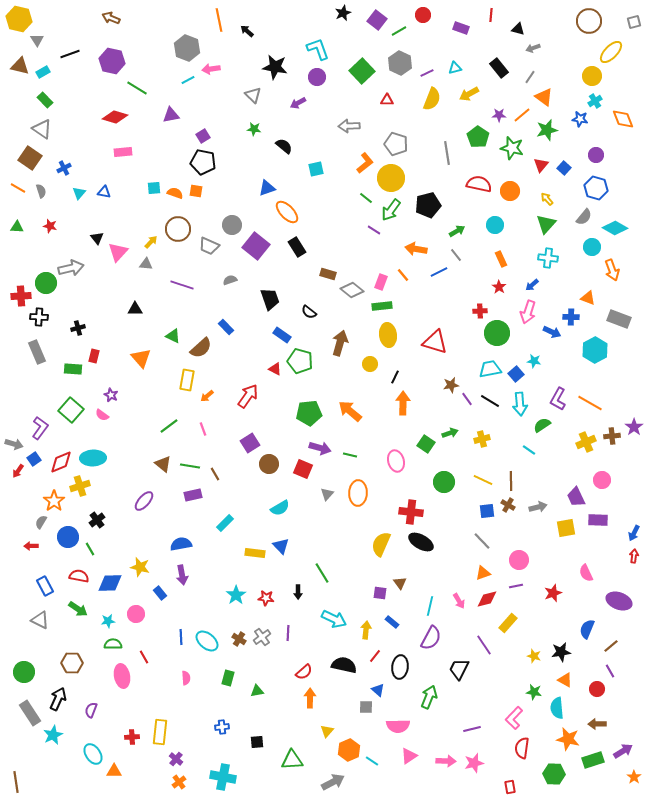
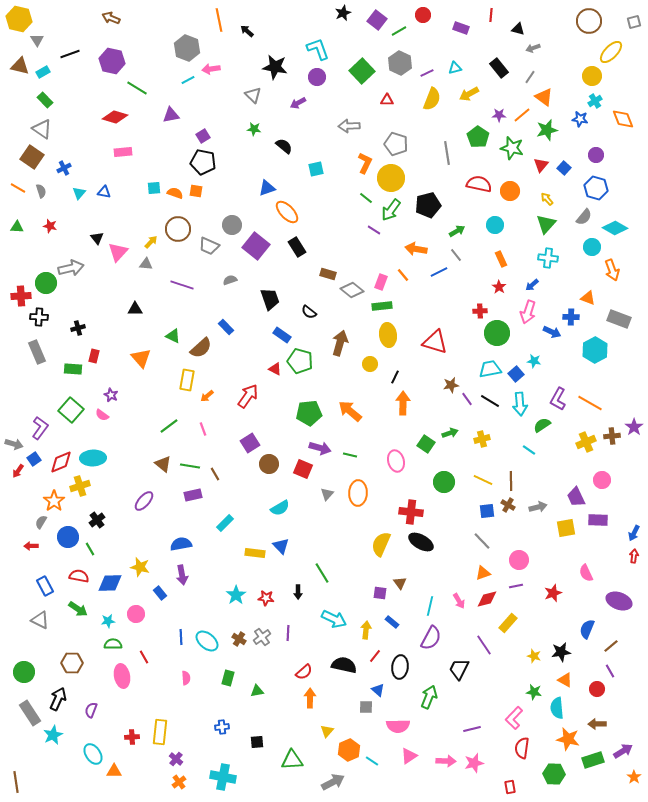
brown square at (30, 158): moved 2 px right, 1 px up
orange L-shape at (365, 163): rotated 25 degrees counterclockwise
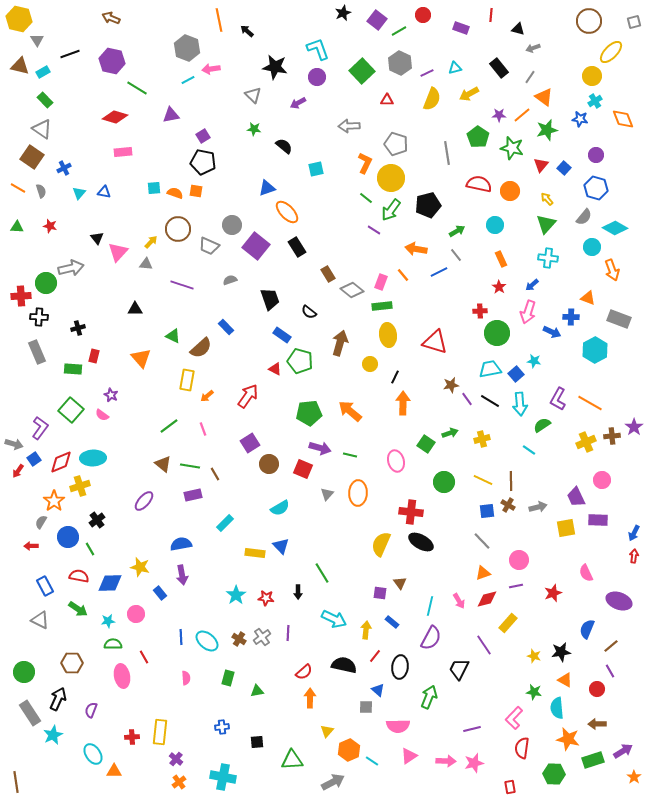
brown rectangle at (328, 274): rotated 42 degrees clockwise
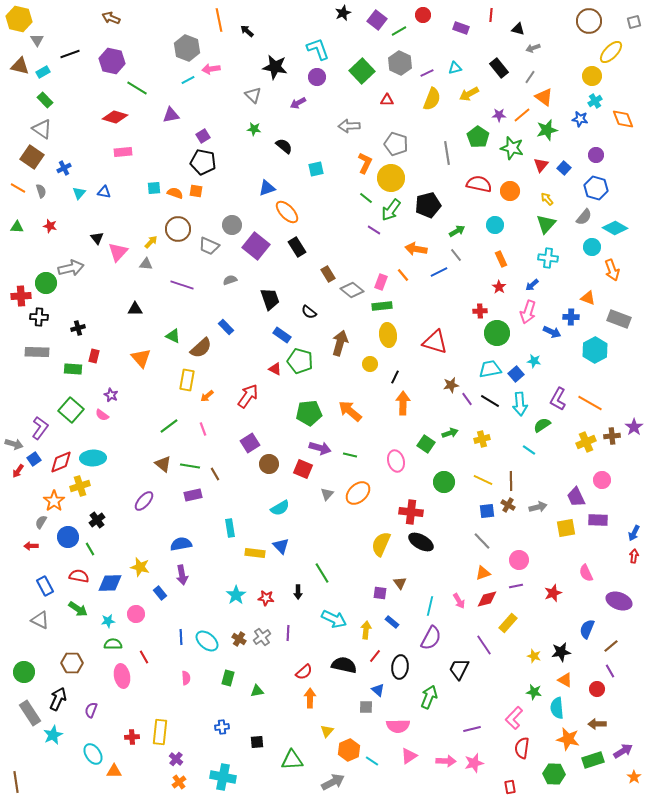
gray rectangle at (37, 352): rotated 65 degrees counterclockwise
orange ellipse at (358, 493): rotated 45 degrees clockwise
cyan rectangle at (225, 523): moved 5 px right, 5 px down; rotated 54 degrees counterclockwise
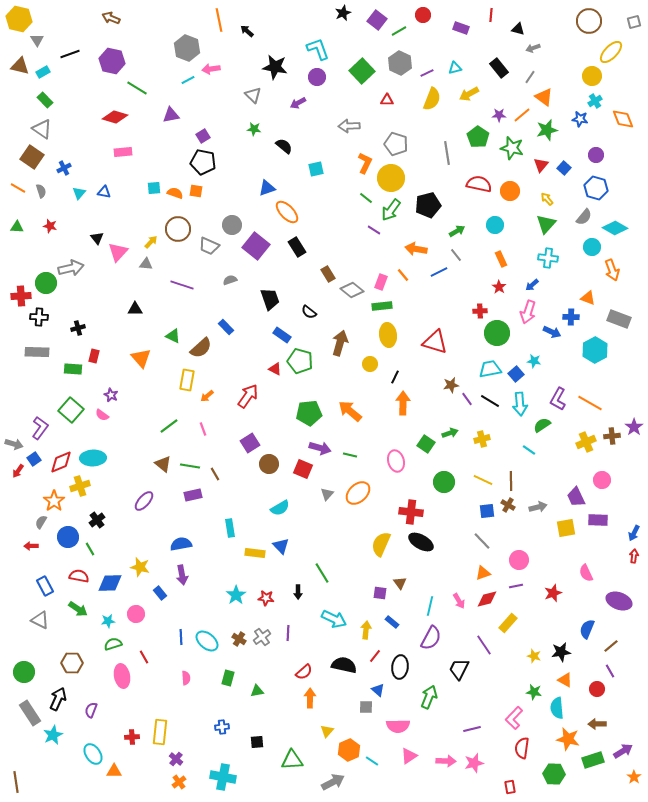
green semicircle at (113, 644): rotated 18 degrees counterclockwise
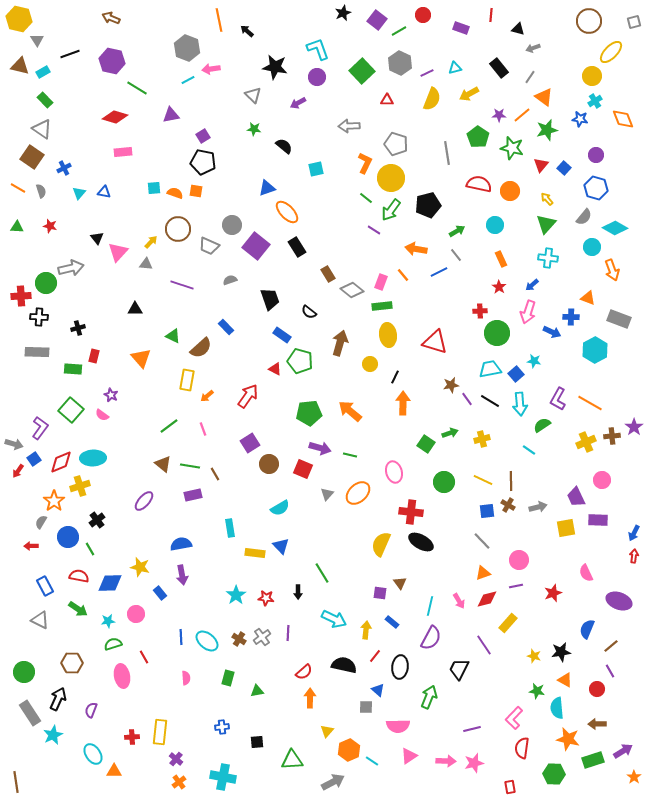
pink ellipse at (396, 461): moved 2 px left, 11 px down
green star at (534, 692): moved 3 px right, 1 px up
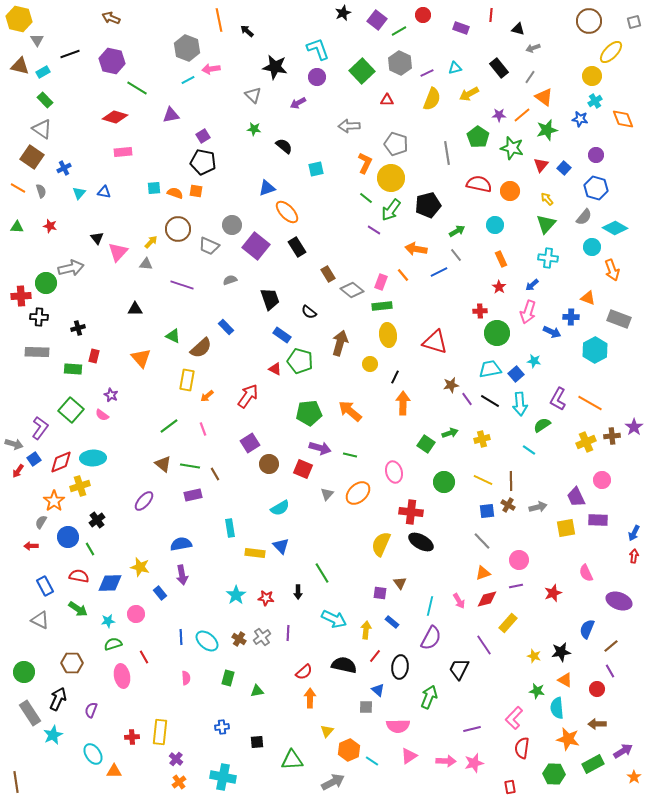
green rectangle at (593, 760): moved 4 px down; rotated 10 degrees counterclockwise
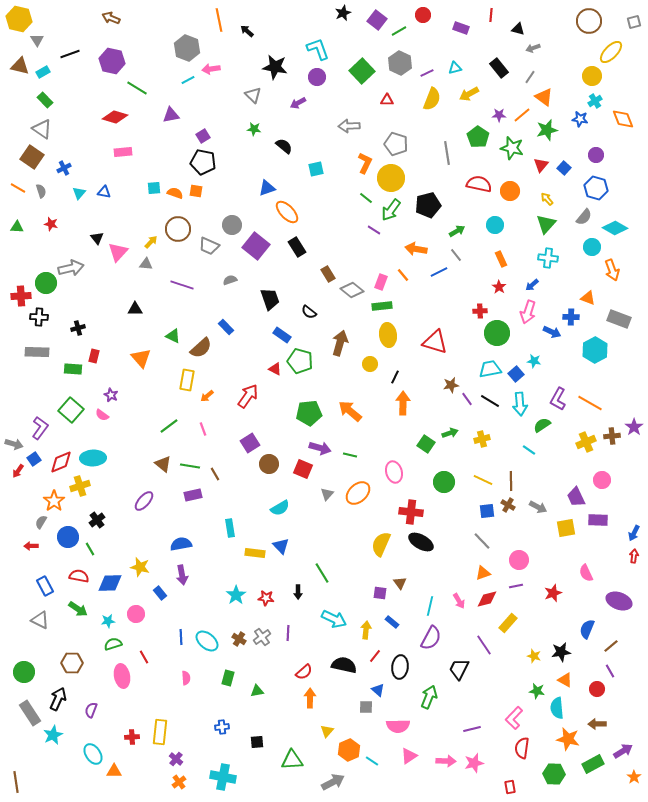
red star at (50, 226): moved 1 px right, 2 px up
gray arrow at (538, 507): rotated 42 degrees clockwise
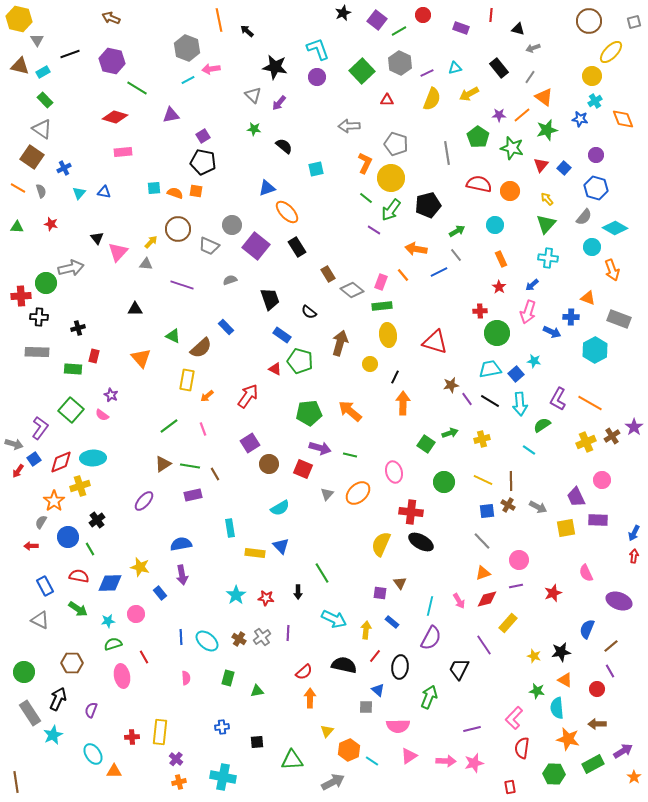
purple arrow at (298, 103): moved 19 px left; rotated 21 degrees counterclockwise
brown cross at (612, 436): rotated 28 degrees counterclockwise
brown triangle at (163, 464): rotated 48 degrees clockwise
orange cross at (179, 782): rotated 24 degrees clockwise
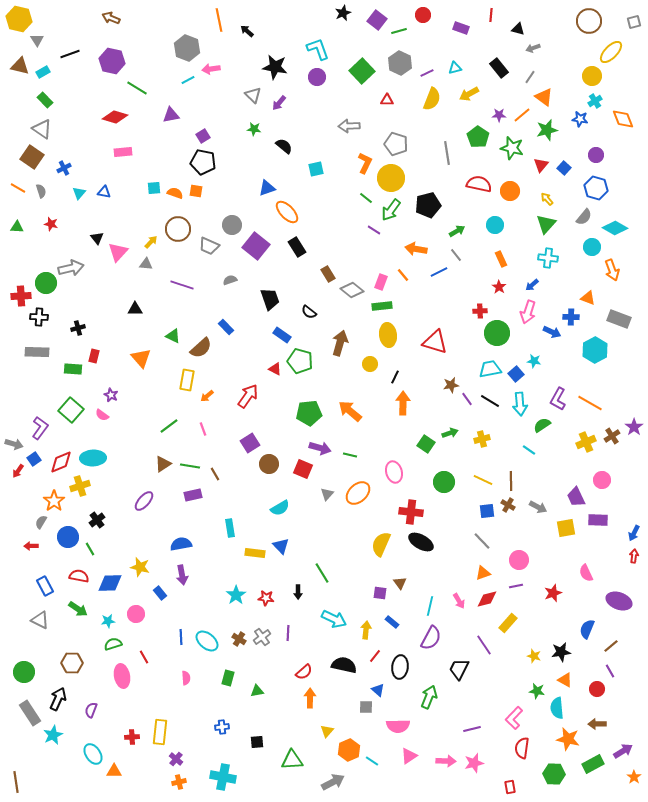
green line at (399, 31): rotated 14 degrees clockwise
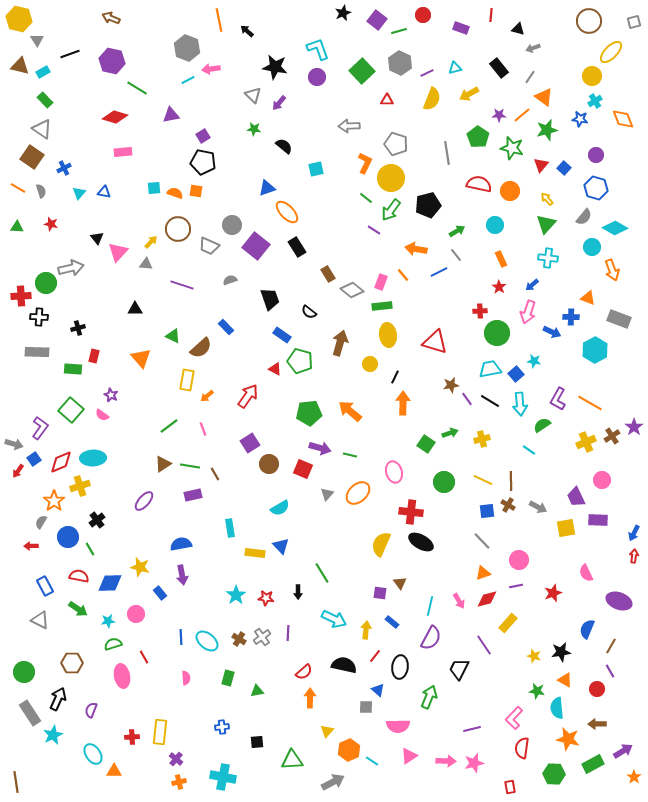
brown line at (611, 646): rotated 21 degrees counterclockwise
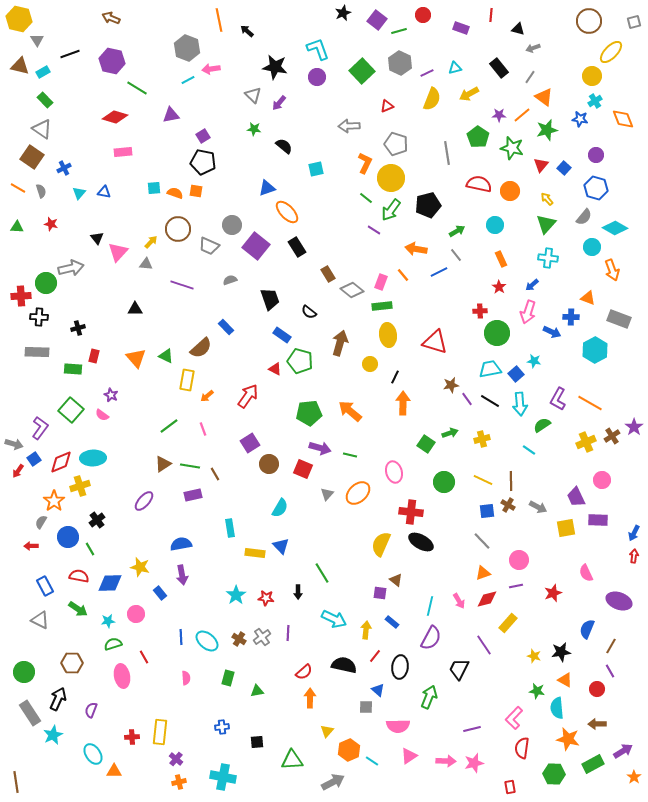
red triangle at (387, 100): moved 6 px down; rotated 24 degrees counterclockwise
green triangle at (173, 336): moved 7 px left, 20 px down
orange triangle at (141, 358): moved 5 px left
cyan semicircle at (280, 508): rotated 30 degrees counterclockwise
brown triangle at (400, 583): moved 4 px left, 3 px up; rotated 16 degrees counterclockwise
